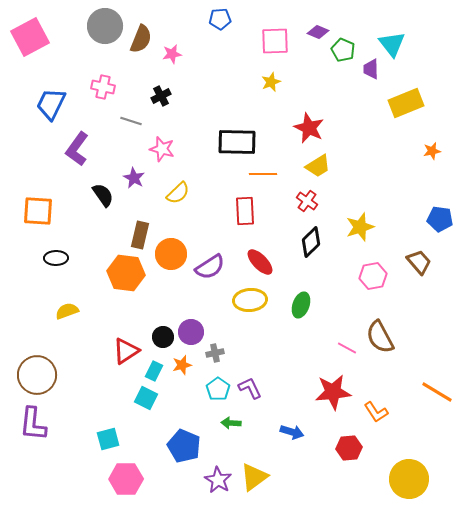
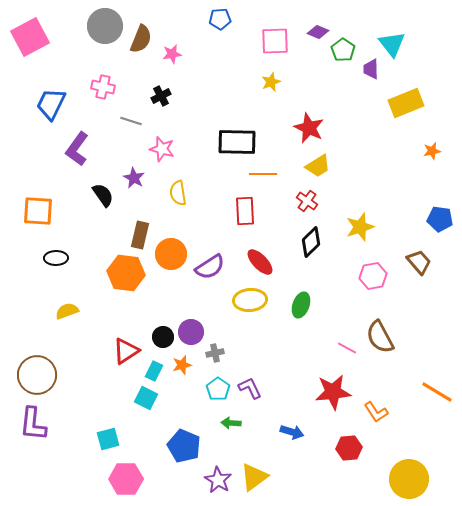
green pentagon at (343, 50): rotated 10 degrees clockwise
yellow semicircle at (178, 193): rotated 125 degrees clockwise
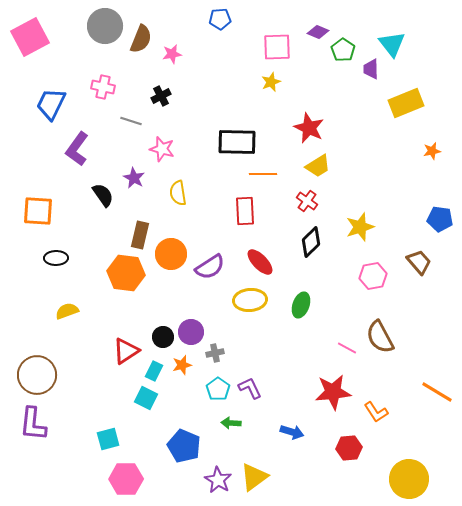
pink square at (275, 41): moved 2 px right, 6 px down
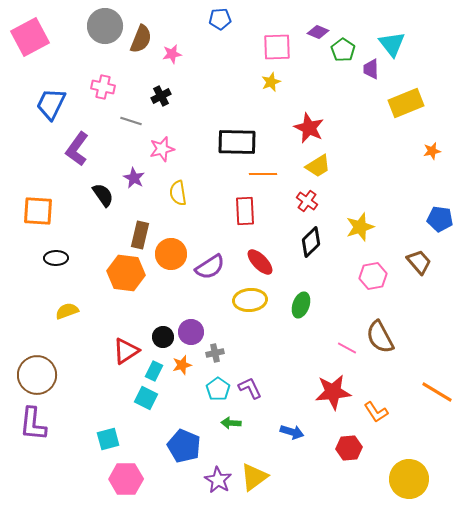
pink star at (162, 149): rotated 30 degrees counterclockwise
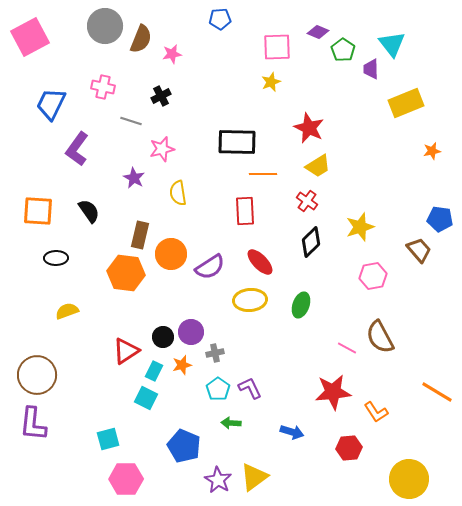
black semicircle at (103, 195): moved 14 px left, 16 px down
brown trapezoid at (419, 262): moved 12 px up
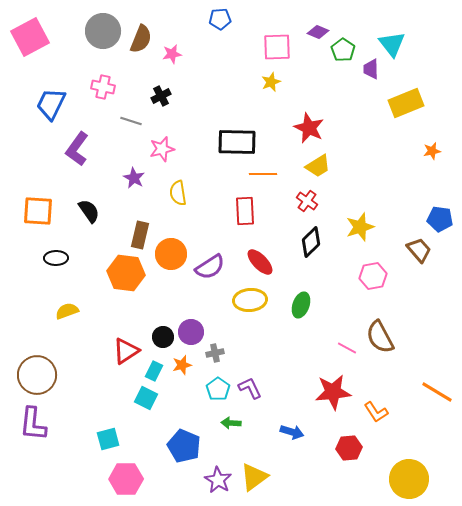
gray circle at (105, 26): moved 2 px left, 5 px down
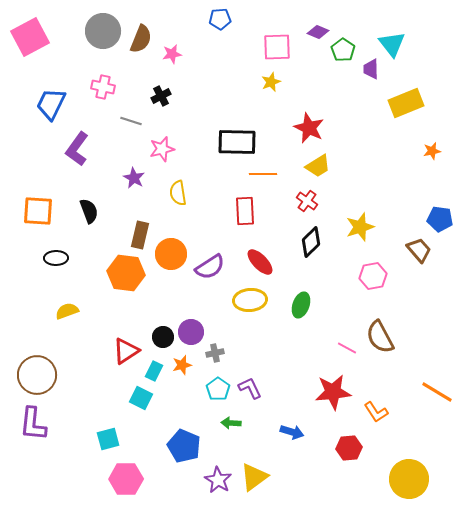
black semicircle at (89, 211): rotated 15 degrees clockwise
cyan square at (146, 398): moved 5 px left
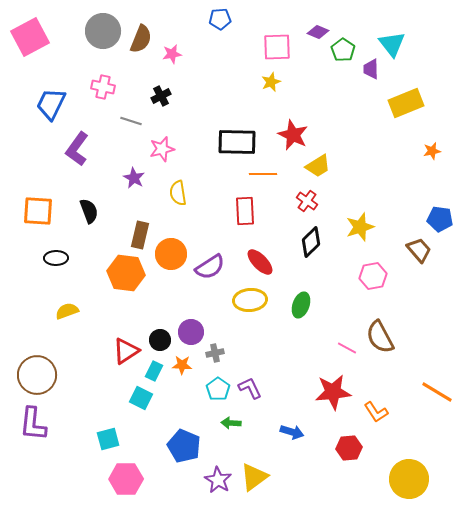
red star at (309, 128): moved 16 px left, 7 px down
black circle at (163, 337): moved 3 px left, 3 px down
orange star at (182, 365): rotated 18 degrees clockwise
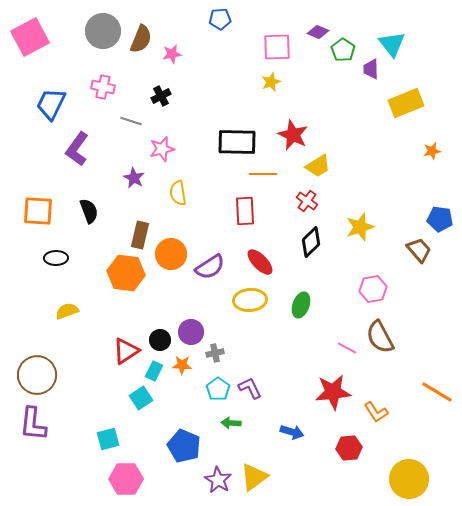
pink hexagon at (373, 276): moved 13 px down
cyan square at (141, 398): rotated 30 degrees clockwise
